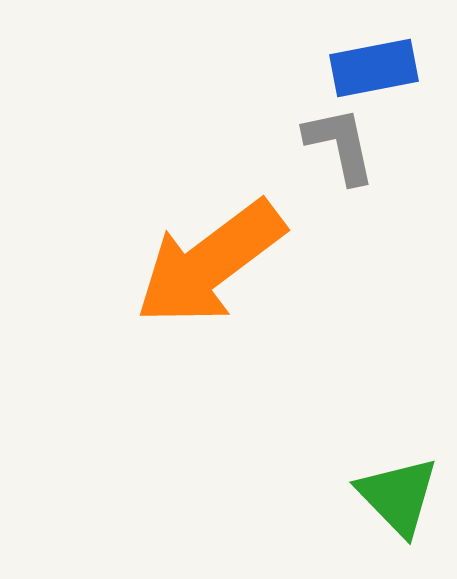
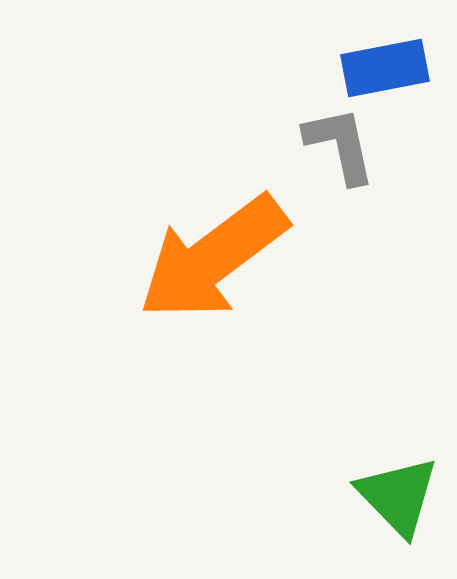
blue rectangle: moved 11 px right
orange arrow: moved 3 px right, 5 px up
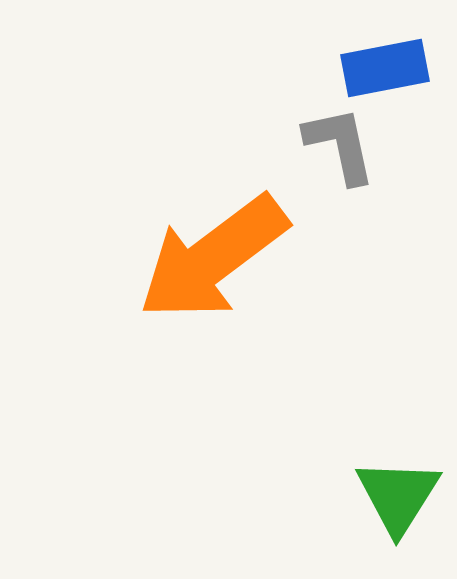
green triangle: rotated 16 degrees clockwise
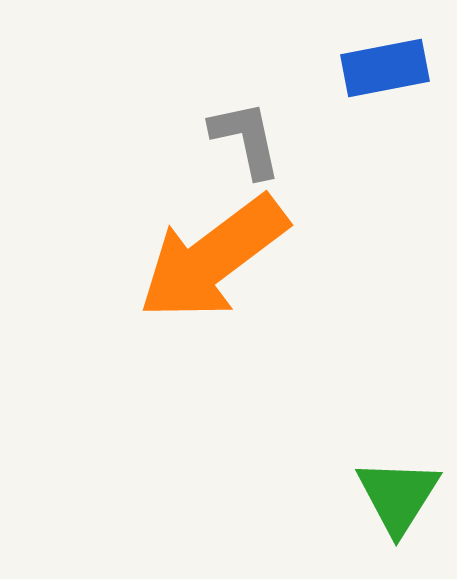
gray L-shape: moved 94 px left, 6 px up
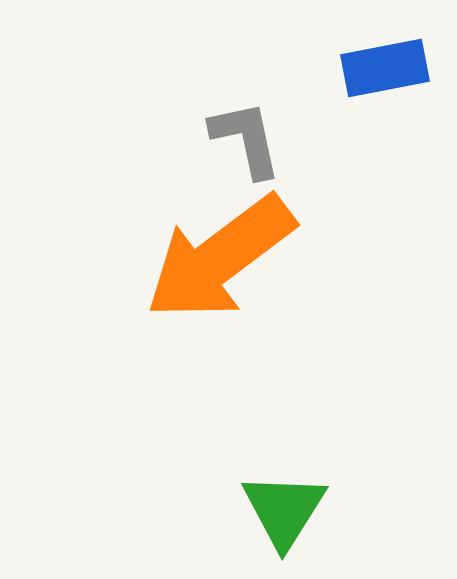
orange arrow: moved 7 px right
green triangle: moved 114 px left, 14 px down
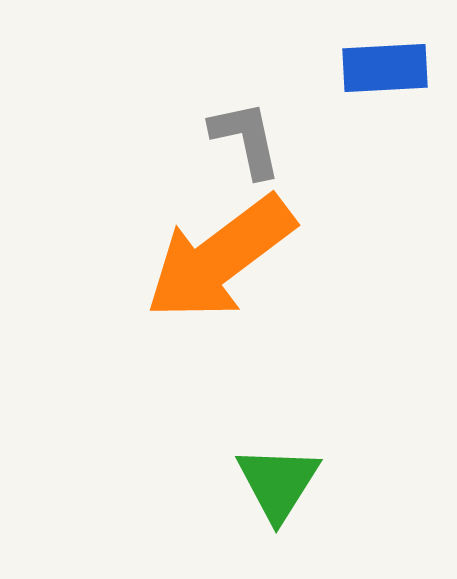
blue rectangle: rotated 8 degrees clockwise
green triangle: moved 6 px left, 27 px up
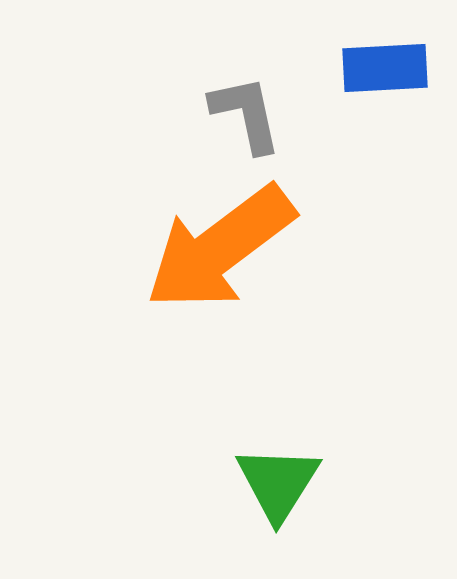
gray L-shape: moved 25 px up
orange arrow: moved 10 px up
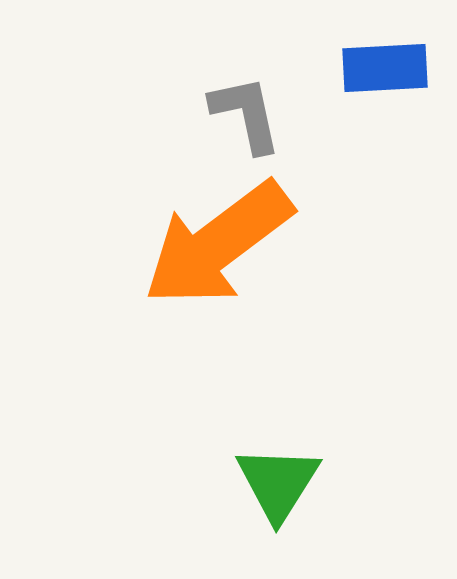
orange arrow: moved 2 px left, 4 px up
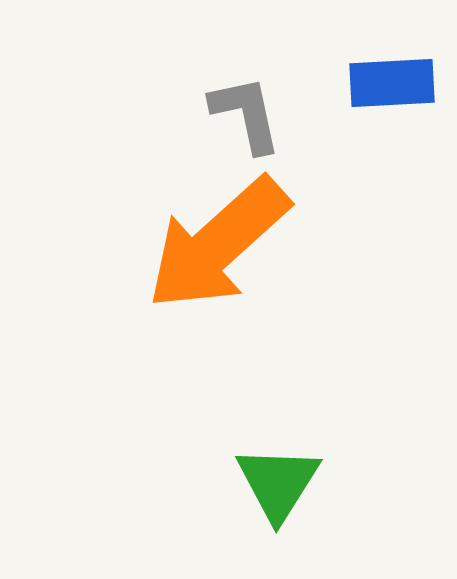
blue rectangle: moved 7 px right, 15 px down
orange arrow: rotated 5 degrees counterclockwise
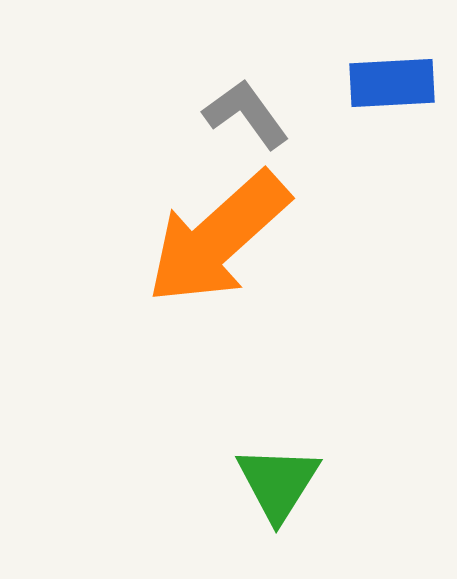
gray L-shape: rotated 24 degrees counterclockwise
orange arrow: moved 6 px up
